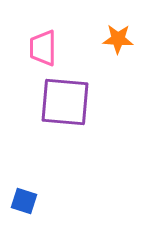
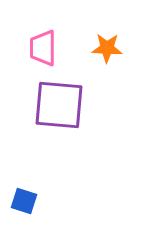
orange star: moved 11 px left, 9 px down
purple square: moved 6 px left, 3 px down
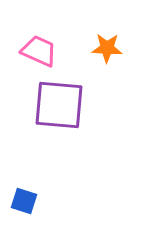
pink trapezoid: moved 4 px left, 3 px down; rotated 114 degrees clockwise
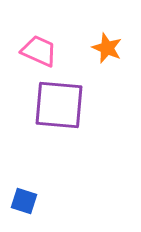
orange star: rotated 20 degrees clockwise
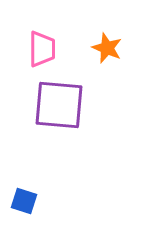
pink trapezoid: moved 3 px right, 2 px up; rotated 66 degrees clockwise
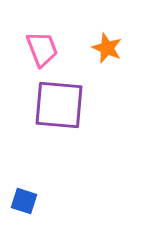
pink trapezoid: rotated 21 degrees counterclockwise
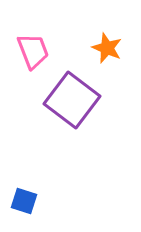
pink trapezoid: moved 9 px left, 2 px down
purple square: moved 13 px right, 5 px up; rotated 32 degrees clockwise
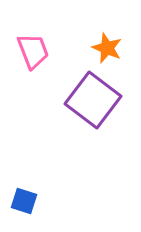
purple square: moved 21 px right
